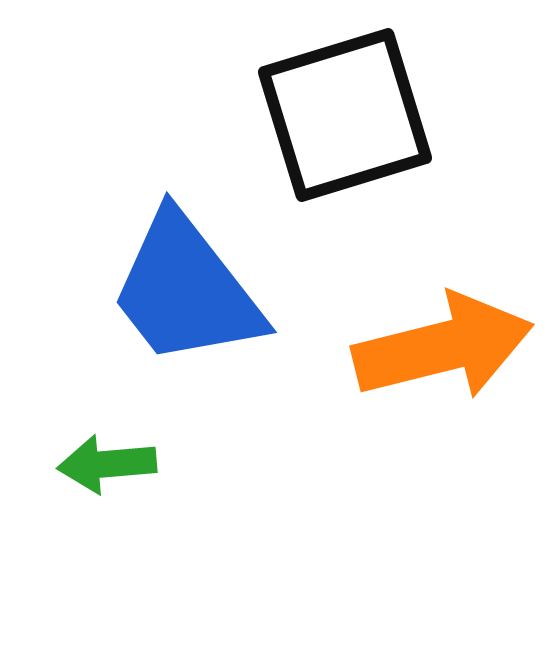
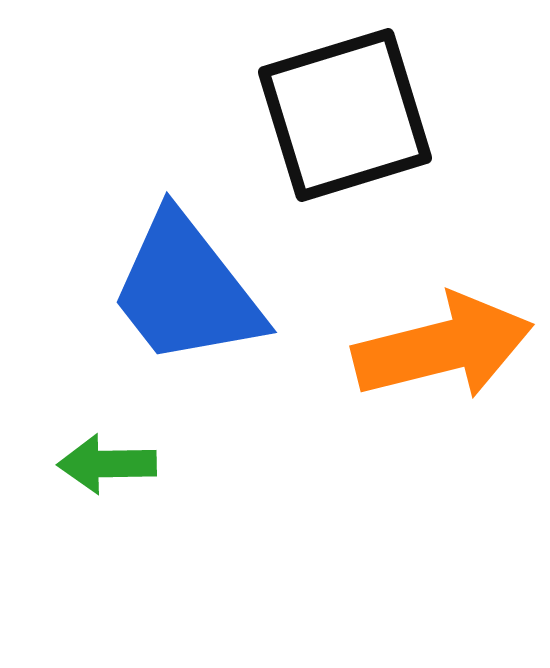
green arrow: rotated 4 degrees clockwise
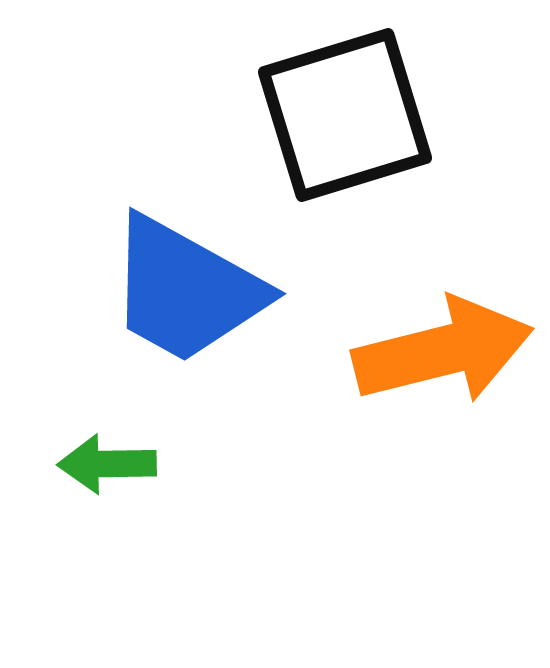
blue trapezoid: rotated 23 degrees counterclockwise
orange arrow: moved 4 px down
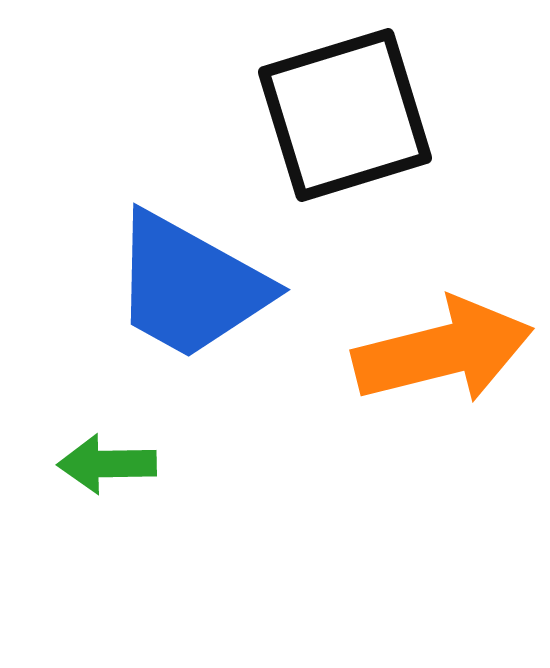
blue trapezoid: moved 4 px right, 4 px up
